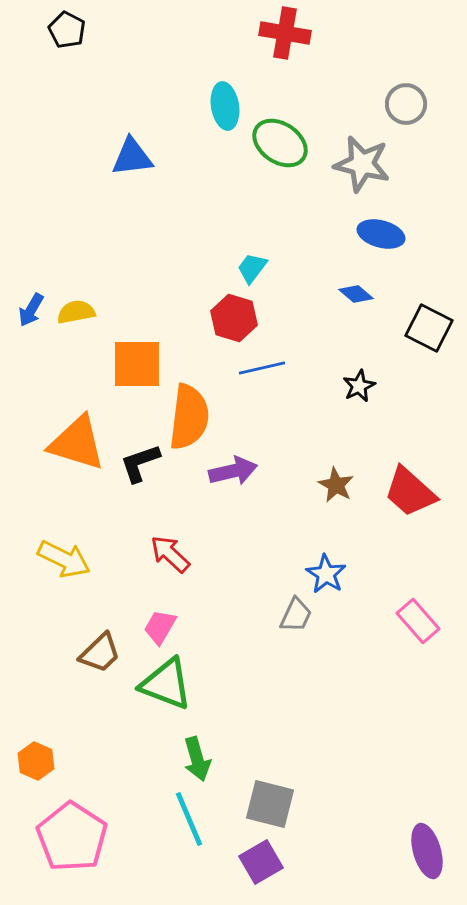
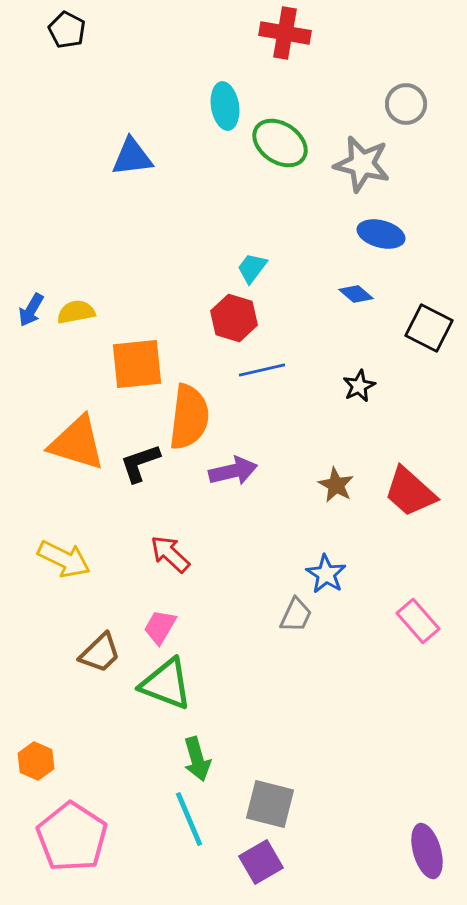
orange square: rotated 6 degrees counterclockwise
blue line: moved 2 px down
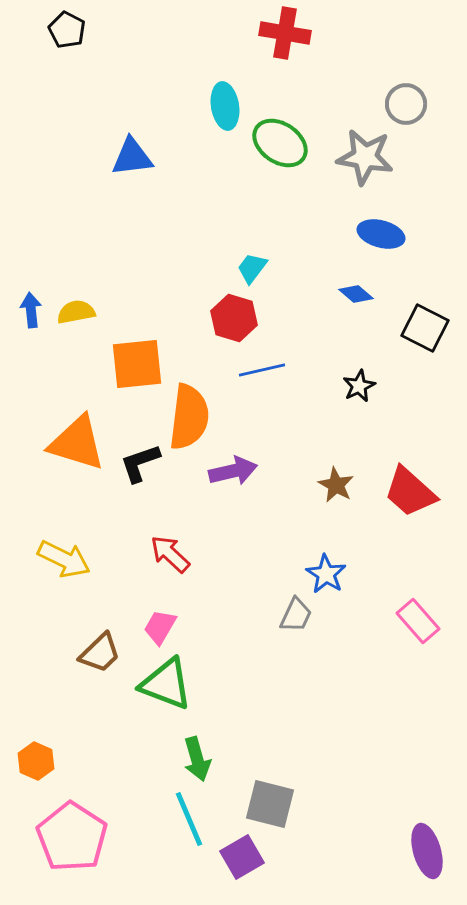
gray star: moved 3 px right, 7 px up; rotated 4 degrees counterclockwise
blue arrow: rotated 144 degrees clockwise
black square: moved 4 px left
purple square: moved 19 px left, 5 px up
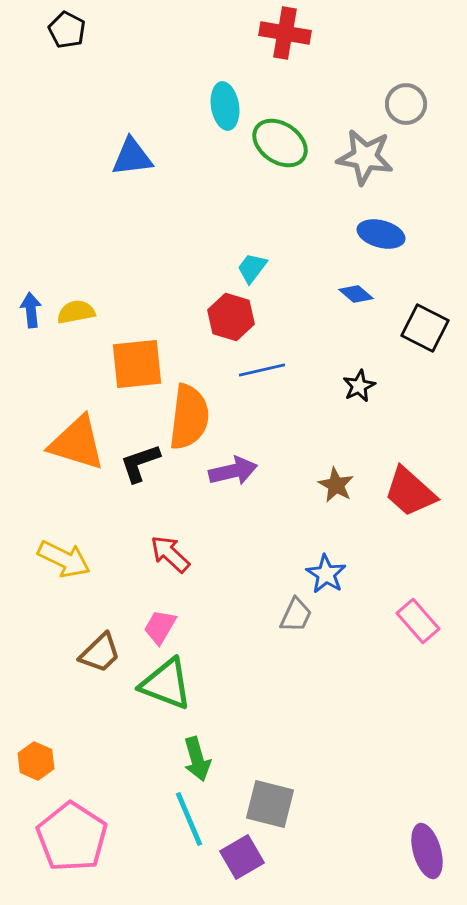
red hexagon: moved 3 px left, 1 px up
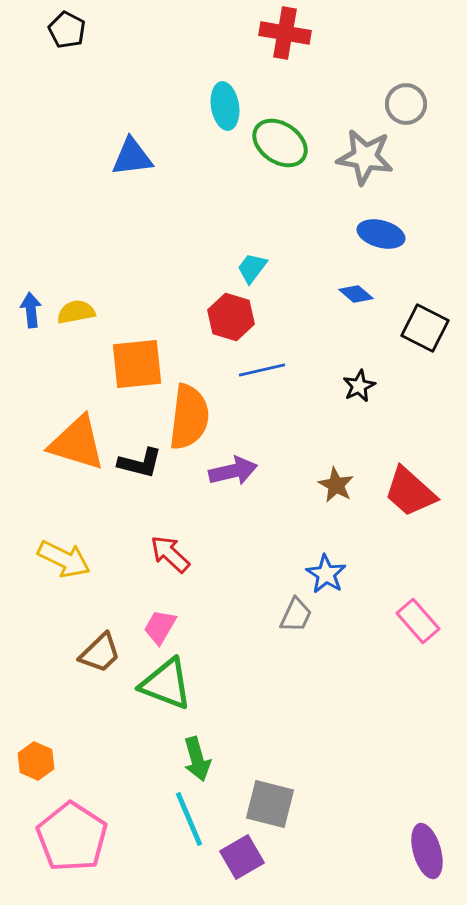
black L-shape: rotated 147 degrees counterclockwise
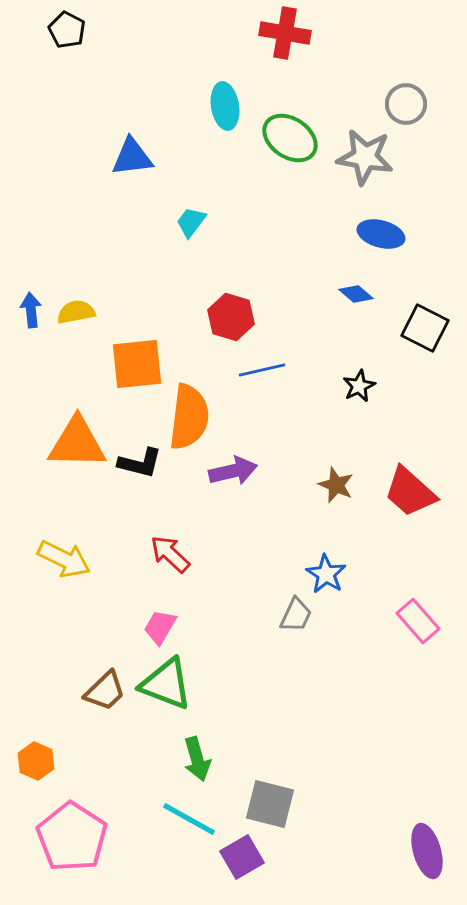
green ellipse: moved 10 px right, 5 px up
cyan trapezoid: moved 61 px left, 46 px up
orange triangle: rotated 16 degrees counterclockwise
brown star: rotated 6 degrees counterclockwise
brown trapezoid: moved 5 px right, 38 px down
cyan line: rotated 38 degrees counterclockwise
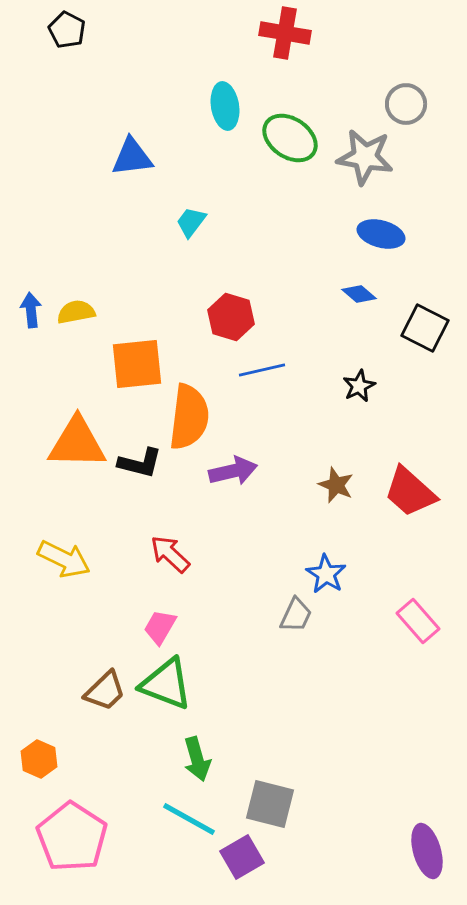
blue diamond: moved 3 px right
orange hexagon: moved 3 px right, 2 px up
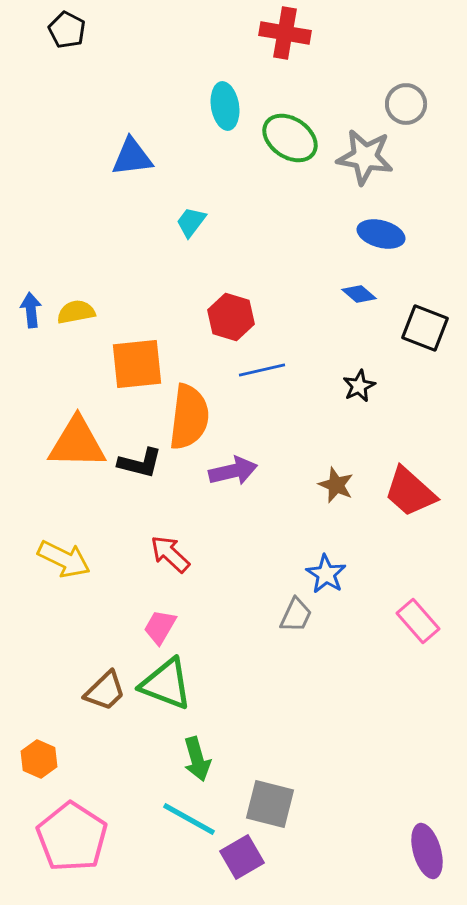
black square: rotated 6 degrees counterclockwise
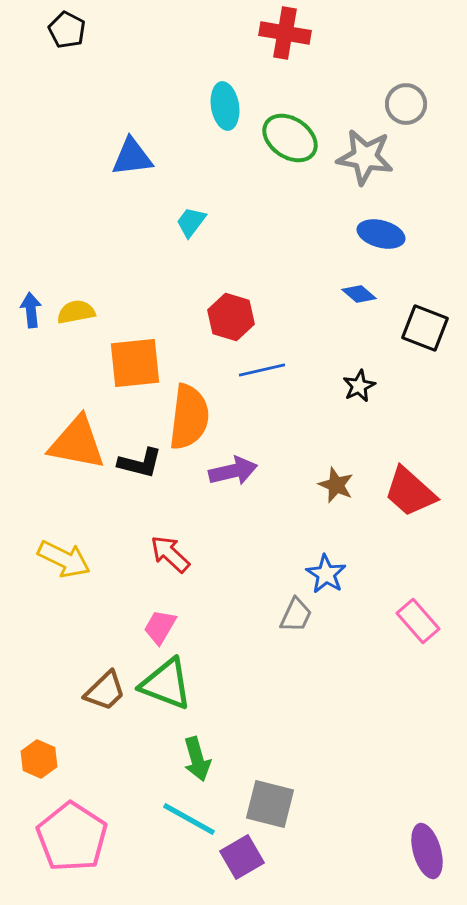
orange square: moved 2 px left, 1 px up
orange triangle: rotated 10 degrees clockwise
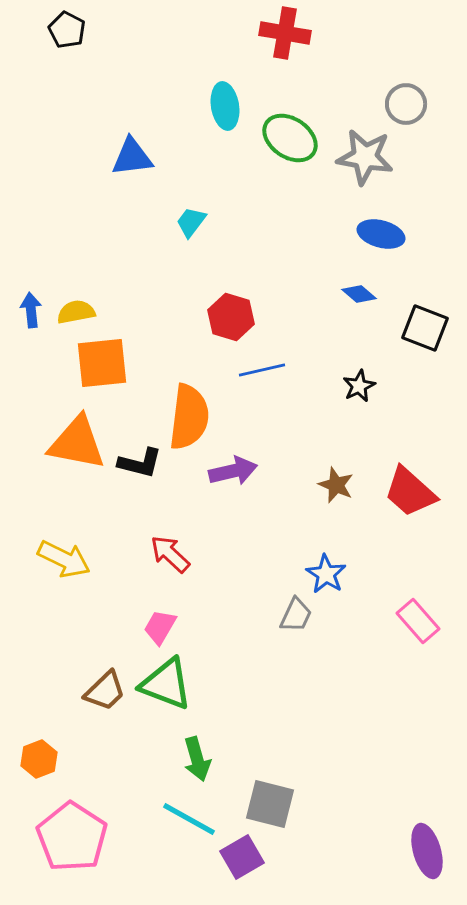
orange square: moved 33 px left
orange hexagon: rotated 15 degrees clockwise
